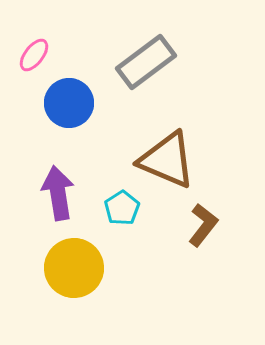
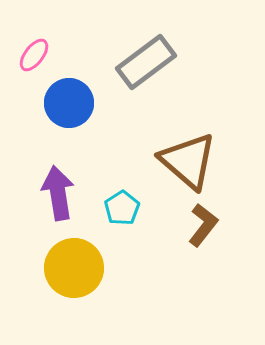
brown triangle: moved 21 px right, 1 px down; rotated 18 degrees clockwise
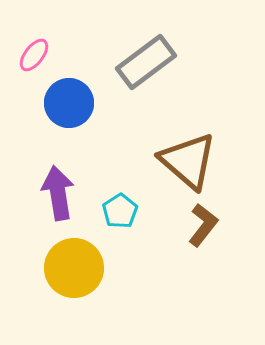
cyan pentagon: moved 2 px left, 3 px down
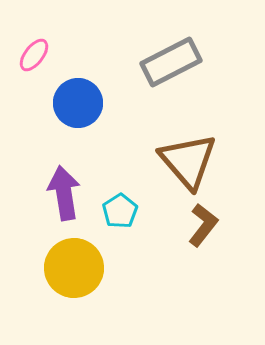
gray rectangle: moved 25 px right; rotated 10 degrees clockwise
blue circle: moved 9 px right
brown triangle: rotated 8 degrees clockwise
purple arrow: moved 6 px right
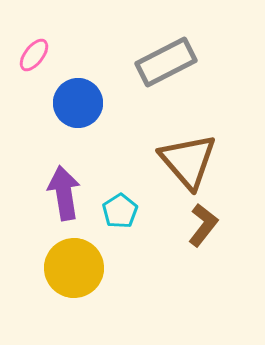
gray rectangle: moved 5 px left
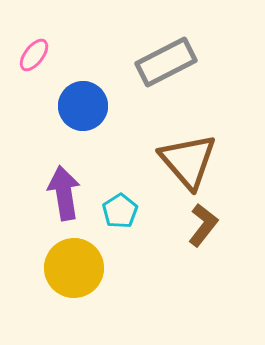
blue circle: moved 5 px right, 3 px down
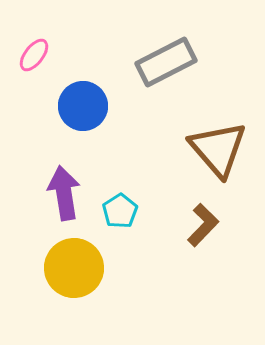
brown triangle: moved 30 px right, 12 px up
brown L-shape: rotated 6 degrees clockwise
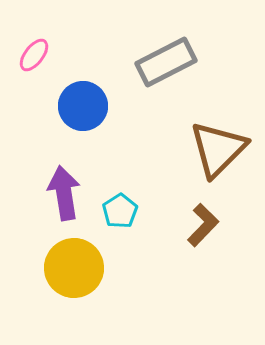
brown triangle: rotated 26 degrees clockwise
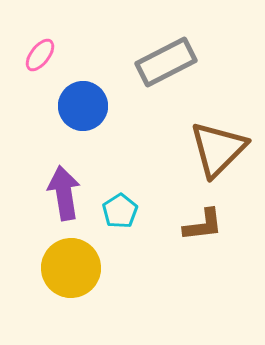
pink ellipse: moved 6 px right
brown L-shape: rotated 39 degrees clockwise
yellow circle: moved 3 px left
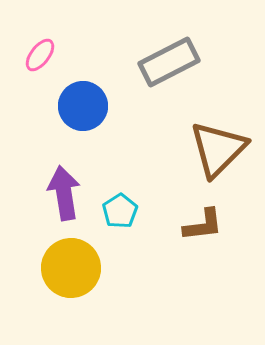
gray rectangle: moved 3 px right
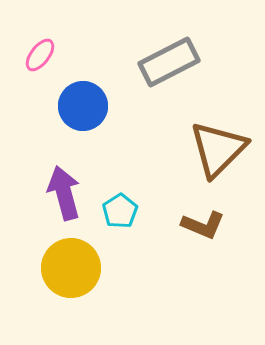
purple arrow: rotated 6 degrees counterclockwise
brown L-shape: rotated 30 degrees clockwise
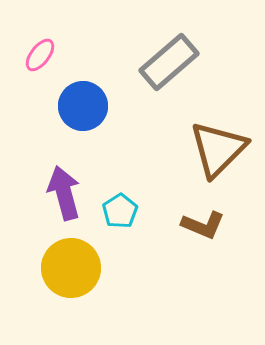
gray rectangle: rotated 14 degrees counterclockwise
